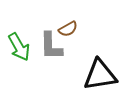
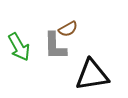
gray L-shape: moved 4 px right
black triangle: moved 8 px left
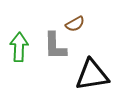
brown semicircle: moved 7 px right, 5 px up
green arrow: rotated 148 degrees counterclockwise
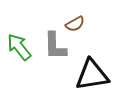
green arrow: rotated 40 degrees counterclockwise
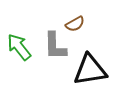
black triangle: moved 2 px left, 5 px up
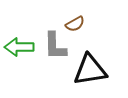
green arrow: rotated 52 degrees counterclockwise
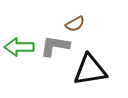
gray L-shape: rotated 100 degrees clockwise
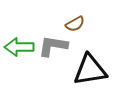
gray L-shape: moved 2 px left
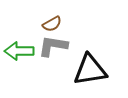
brown semicircle: moved 23 px left
green arrow: moved 4 px down
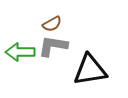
green arrow: moved 1 px right, 1 px down
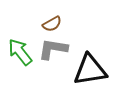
gray L-shape: moved 3 px down
green arrow: rotated 52 degrees clockwise
